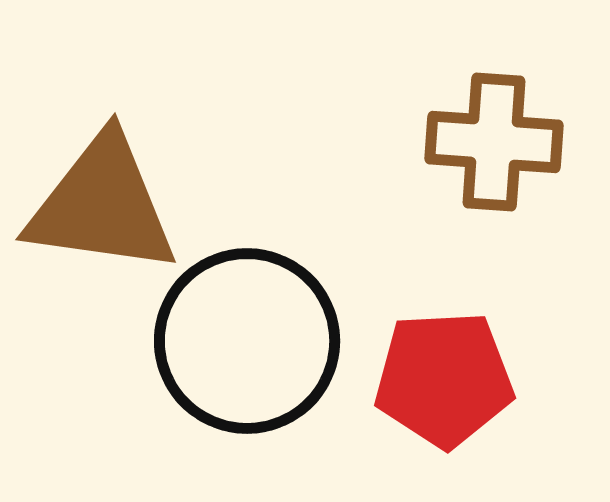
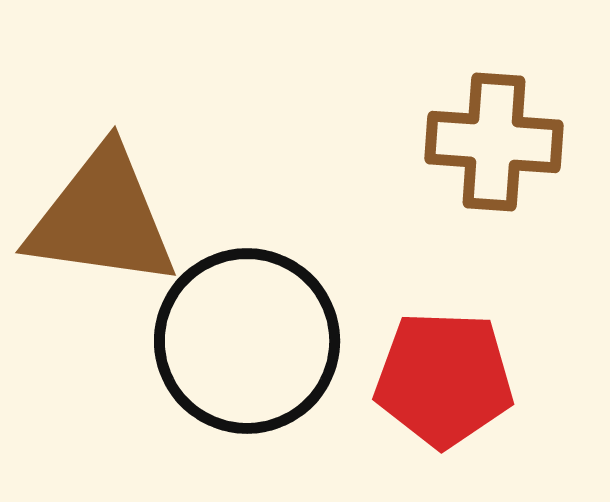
brown triangle: moved 13 px down
red pentagon: rotated 5 degrees clockwise
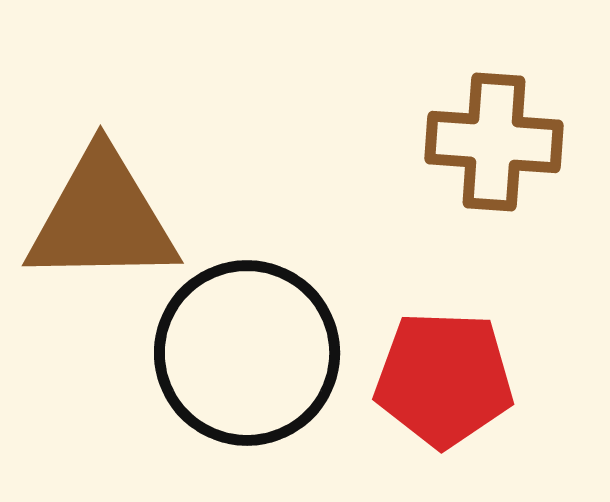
brown triangle: rotated 9 degrees counterclockwise
black circle: moved 12 px down
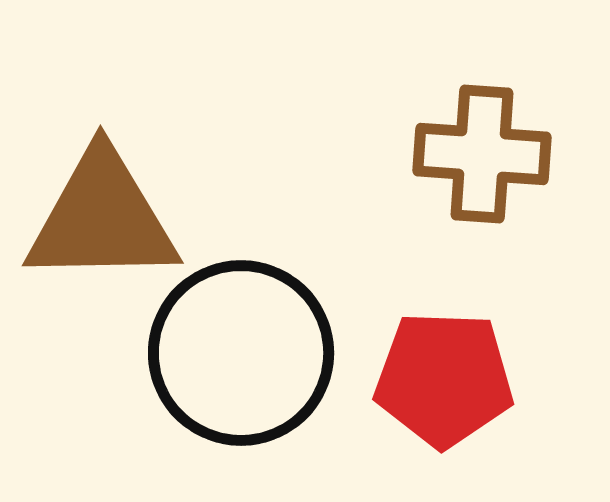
brown cross: moved 12 px left, 12 px down
black circle: moved 6 px left
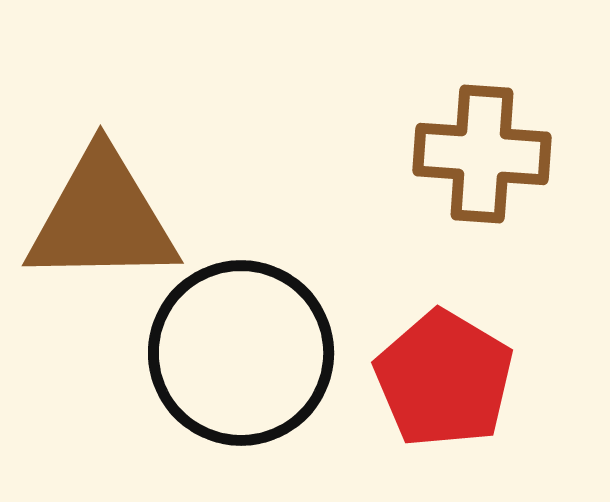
red pentagon: rotated 29 degrees clockwise
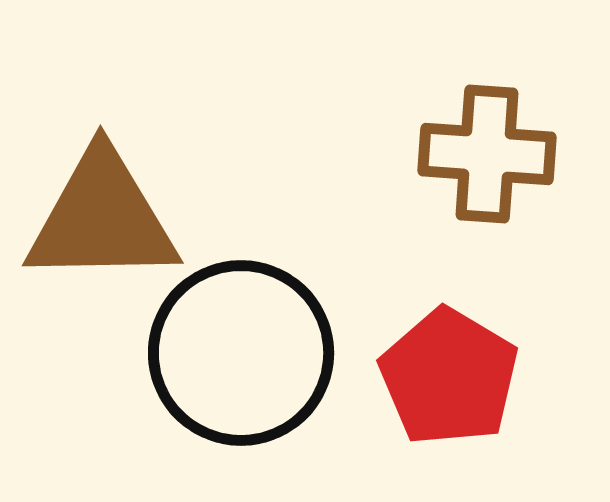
brown cross: moved 5 px right
red pentagon: moved 5 px right, 2 px up
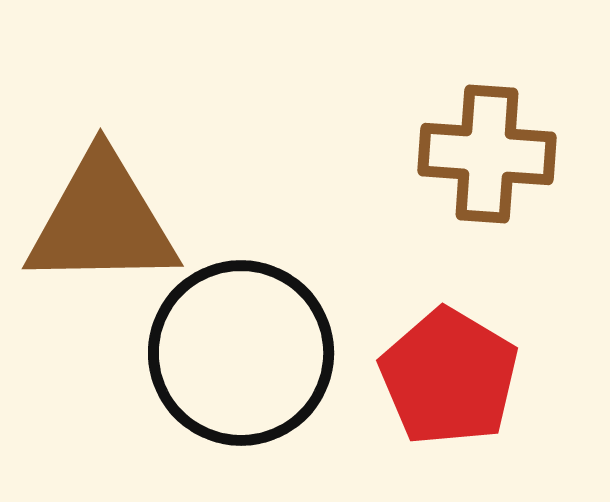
brown triangle: moved 3 px down
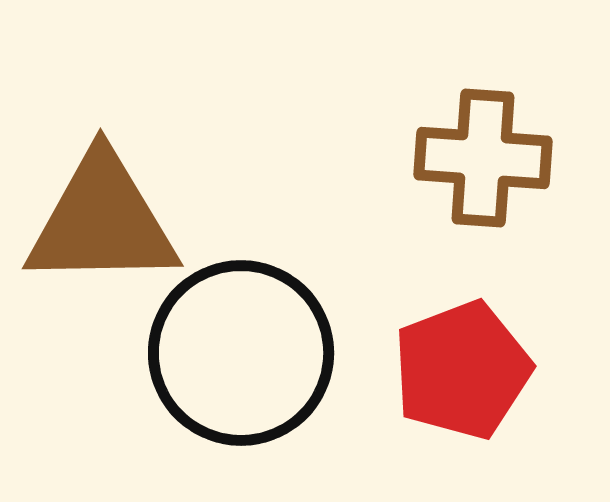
brown cross: moved 4 px left, 4 px down
red pentagon: moved 13 px right, 7 px up; rotated 20 degrees clockwise
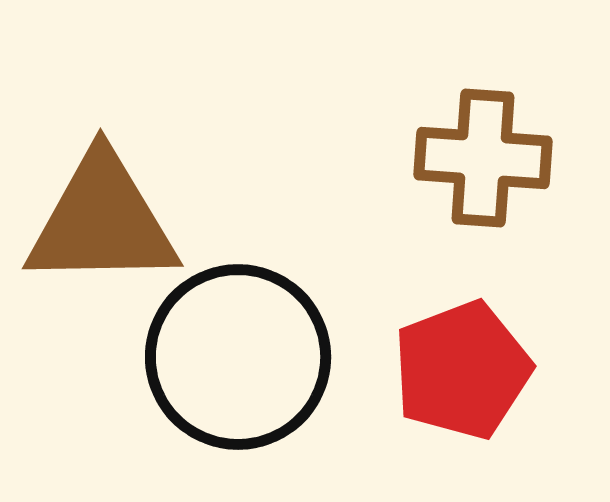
black circle: moved 3 px left, 4 px down
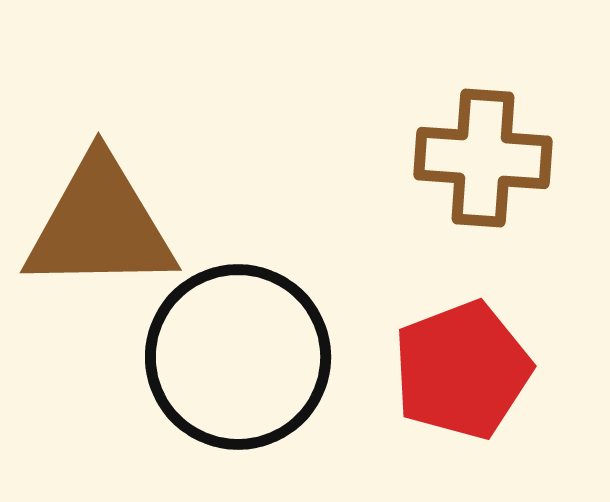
brown triangle: moved 2 px left, 4 px down
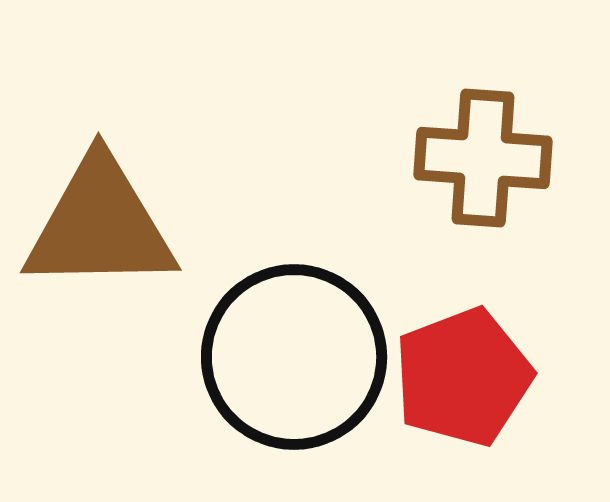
black circle: moved 56 px right
red pentagon: moved 1 px right, 7 px down
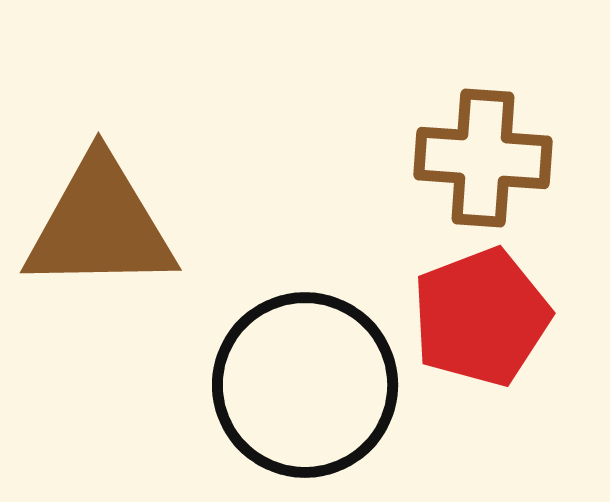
black circle: moved 11 px right, 28 px down
red pentagon: moved 18 px right, 60 px up
